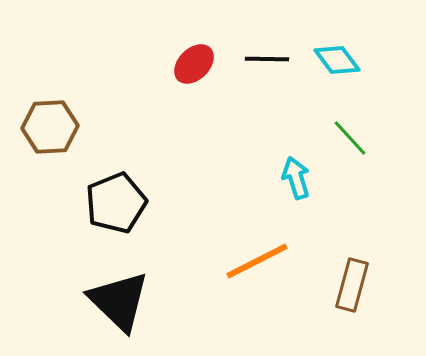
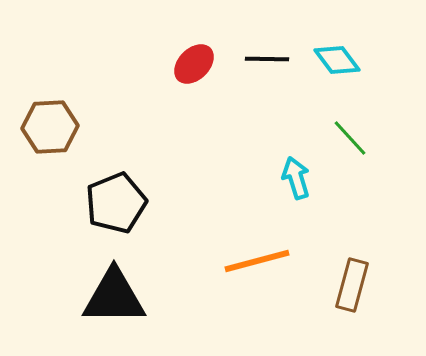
orange line: rotated 12 degrees clockwise
black triangle: moved 5 px left, 4 px up; rotated 44 degrees counterclockwise
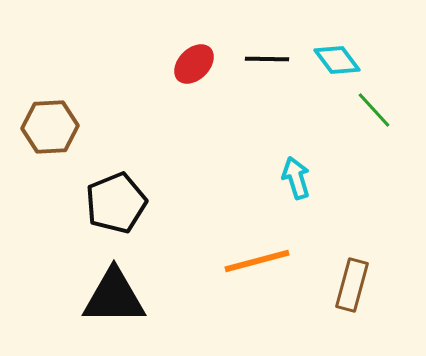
green line: moved 24 px right, 28 px up
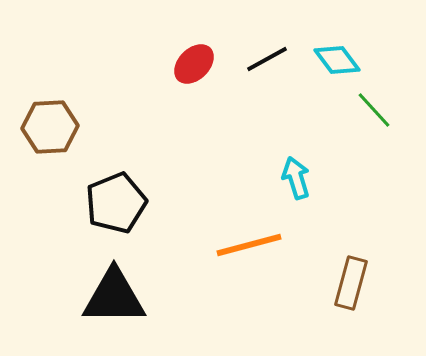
black line: rotated 30 degrees counterclockwise
orange line: moved 8 px left, 16 px up
brown rectangle: moved 1 px left, 2 px up
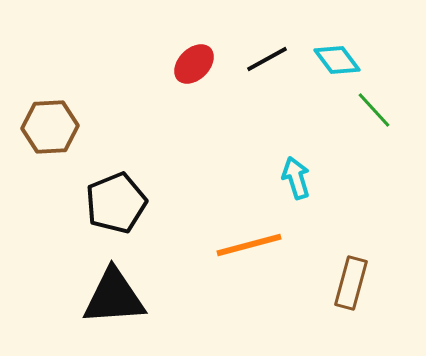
black triangle: rotated 4 degrees counterclockwise
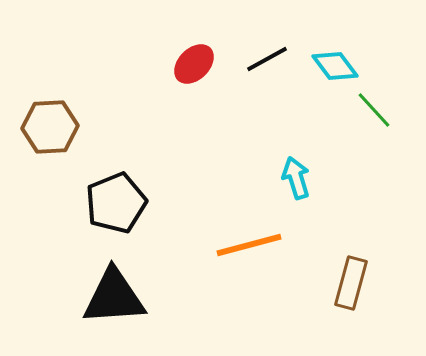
cyan diamond: moved 2 px left, 6 px down
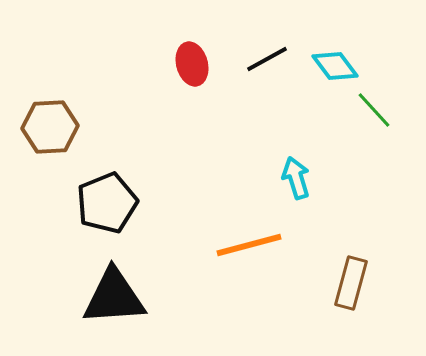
red ellipse: moved 2 px left; rotated 60 degrees counterclockwise
black pentagon: moved 9 px left
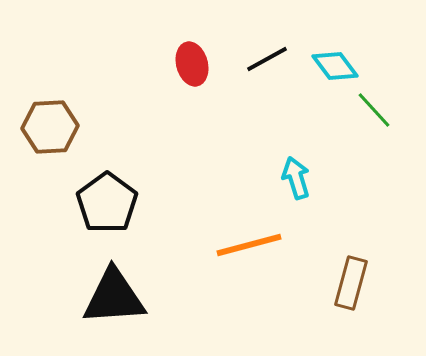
black pentagon: rotated 14 degrees counterclockwise
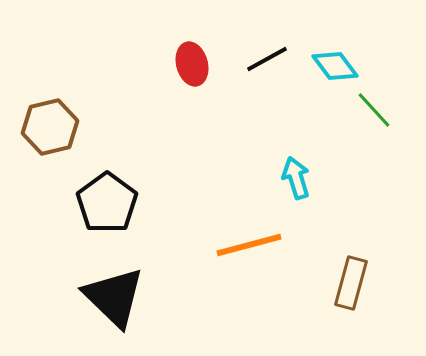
brown hexagon: rotated 10 degrees counterclockwise
black triangle: rotated 48 degrees clockwise
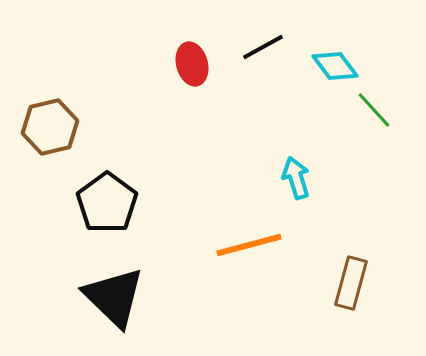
black line: moved 4 px left, 12 px up
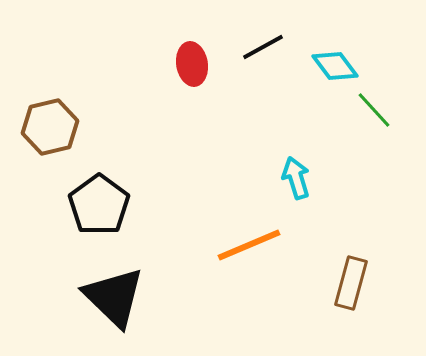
red ellipse: rotated 6 degrees clockwise
black pentagon: moved 8 px left, 2 px down
orange line: rotated 8 degrees counterclockwise
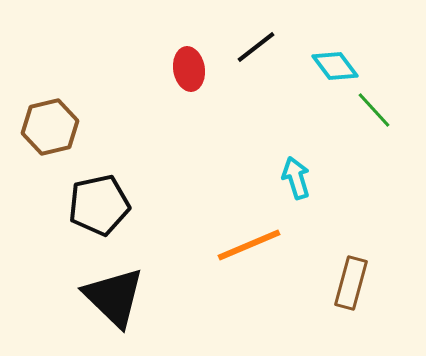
black line: moved 7 px left; rotated 9 degrees counterclockwise
red ellipse: moved 3 px left, 5 px down
black pentagon: rotated 24 degrees clockwise
